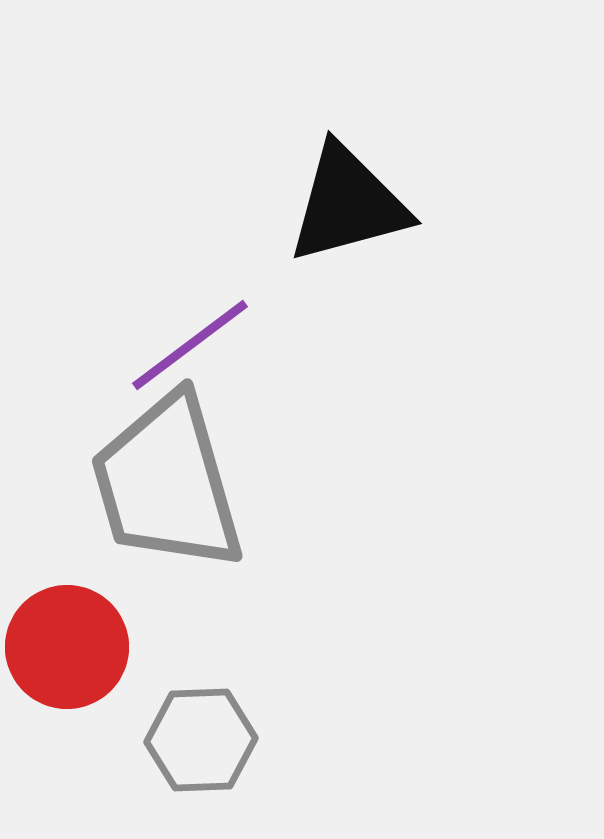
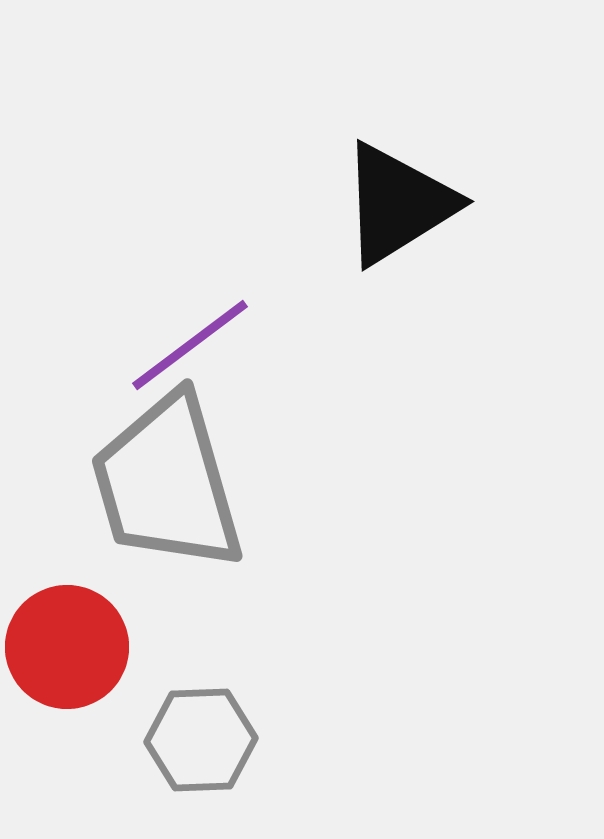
black triangle: moved 50 px right; rotated 17 degrees counterclockwise
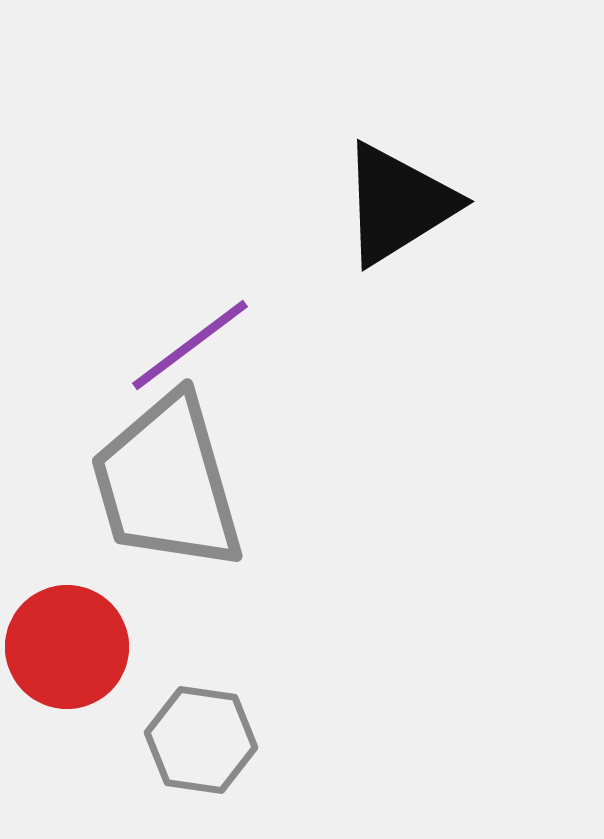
gray hexagon: rotated 10 degrees clockwise
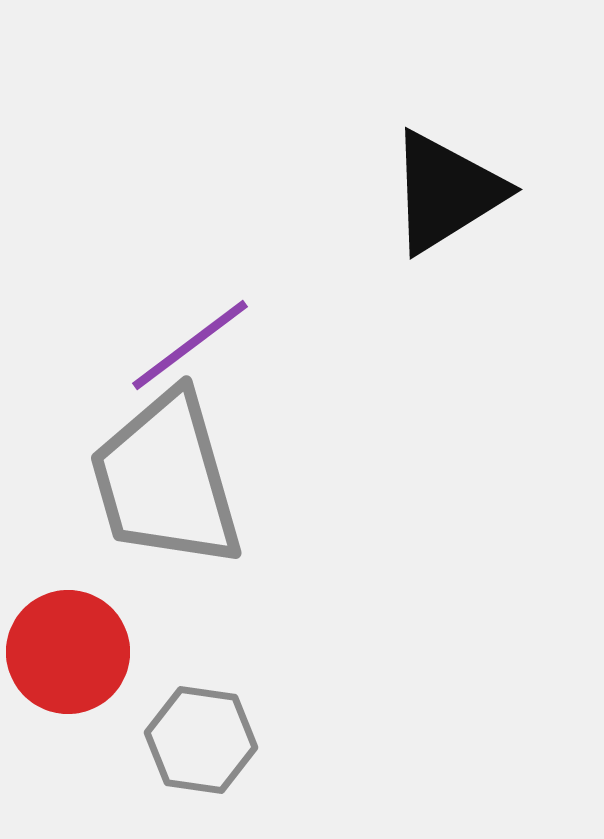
black triangle: moved 48 px right, 12 px up
gray trapezoid: moved 1 px left, 3 px up
red circle: moved 1 px right, 5 px down
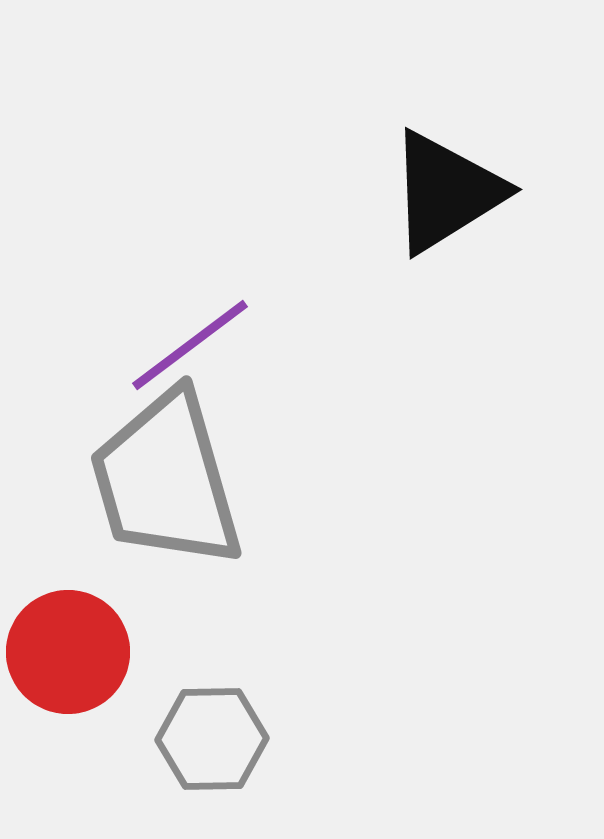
gray hexagon: moved 11 px right, 1 px up; rotated 9 degrees counterclockwise
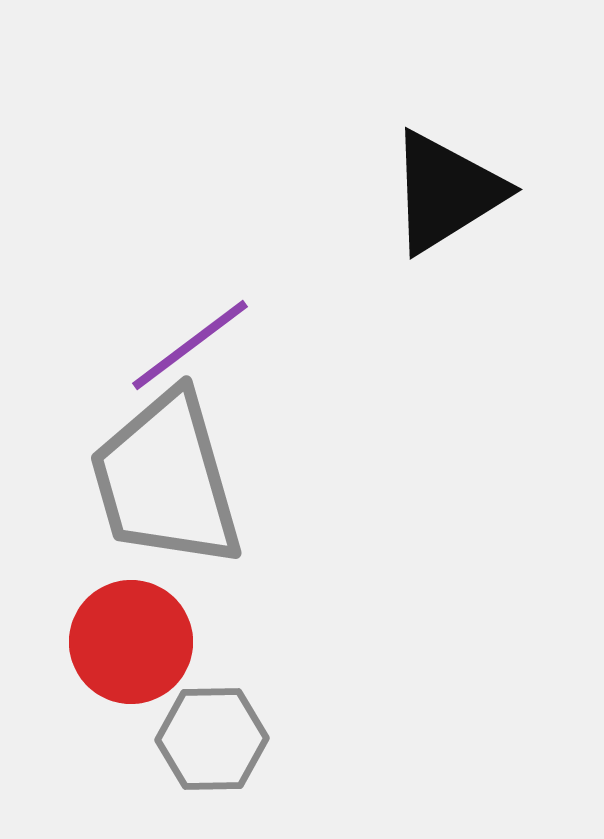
red circle: moved 63 px right, 10 px up
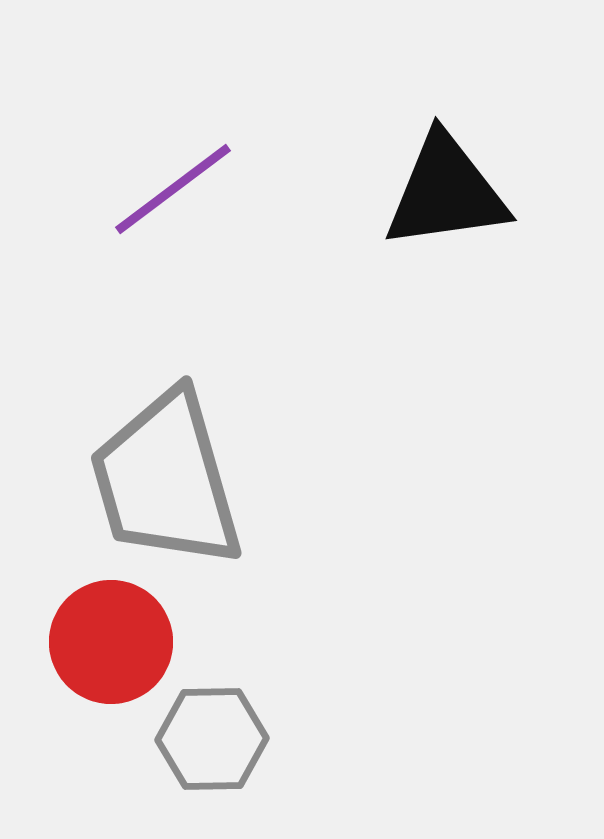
black triangle: rotated 24 degrees clockwise
purple line: moved 17 px left, 156 px up
red circle: moved 20 px left
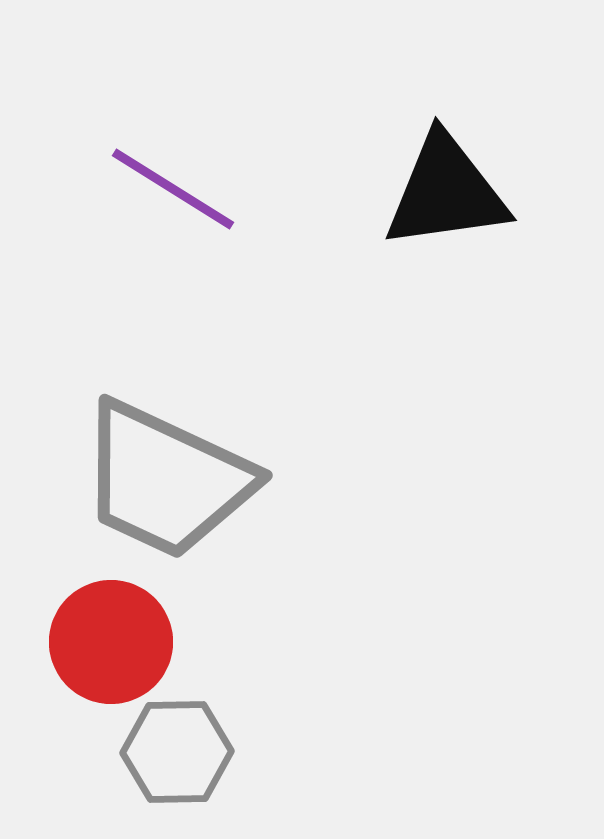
purple line: rotated 69 degrees clockwise
gray trapezoid: rotated 49 degrees counterclockwise
gray hexagon: moved 35 px left, 13 px down
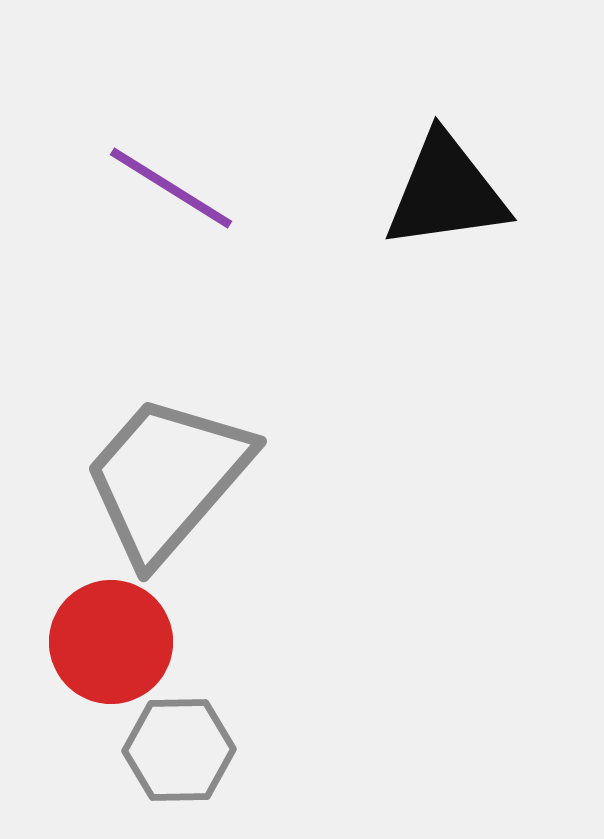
purple line: moved 2 px left, 1 px up
gray trapezoid: moved 1 px right, 2 px up; rotated 106 degrees clockwise
gray hexagon: moved 2 px right, 2 px up
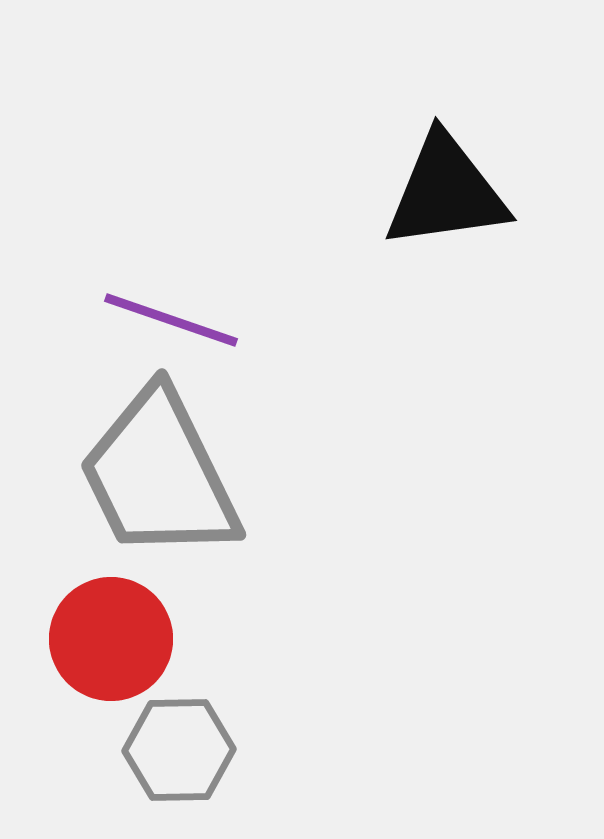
purple line: moved 132 px down; rotated 13 degrees counterclockwise
gray trapezoid: moved 8 px left, 3 px up; rotated 67 degrees counterclockwise
red circle: moved 3 px up
